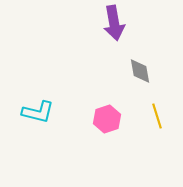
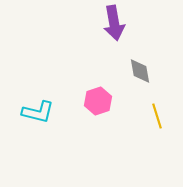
pink hexagon: moved 9 px left, 18 px up
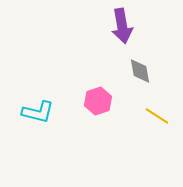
purple arrow: moved 8 px right, 3 px down
yellow line: rotated 40 degrees counterclockwise
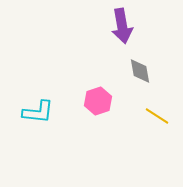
cyan L-shape: rotated 8 degrees counterclockwise
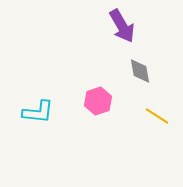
purple arrow: rotated 20 degrees counterclockwise
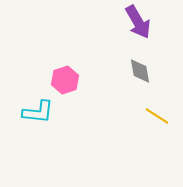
purple arrow: moved 16 px right, 4 px up
pink hexagon: moved 33 px left, 21 px up
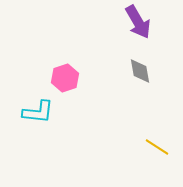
pink hexagon: moved 2 px up
yellow line: moved 31 px down
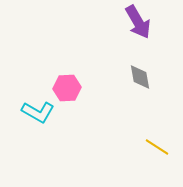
gray diamond: moved 6 px down
pink hexagon: moved 2 px right, 10 px down; rotated 16 degrees clockwise
cyan L-shape: rotated 24 degrees clockwise
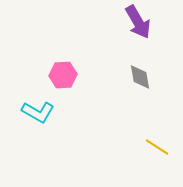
pink hexagon: moved 4 px left, 13 px up
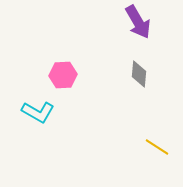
gray diamond: moved 1 px left, 3 px up; rotated 16 degrees clockwise
